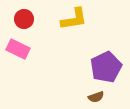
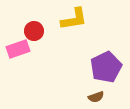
red circle: moved 10 px right, 12 px down
pink rectangle: rotated 45 degrees counterclockwise
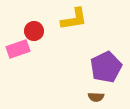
brown semicircle: rotated 21 degrees clockwise
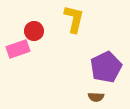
yellow L-shape: rotated 68 degrees counterclockwise
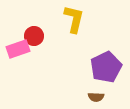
red circle: moved 5 px down
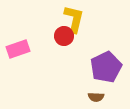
red circle: moved 30 px right
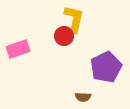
brown semicircle: moved 13 px left
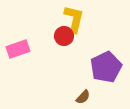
brown semicircle: rotated 49 degrees counterclockwise
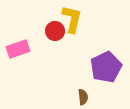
yellow L-shape: moved 2 px left
red circle: moved 9 px left, 5 px up
brown semicircle: rotated 49 degrees counterclockwise
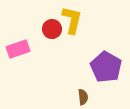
yellow L-shape: moved 1 px down
red circle: moved 3 px left, 2 px up
purple pentagon: rotated 16 degrees counterclockwise
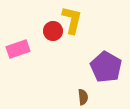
red circle: moved 1 px right, 2 px down
